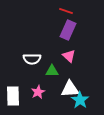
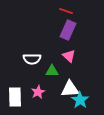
white rectangle: moved 2 px right, 1 px down
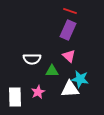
red line: moved 4 px right
cyan star: moved 21 px up; rotated 24 degrees counterclockwise
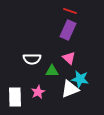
pink triangle: moved 2 px down
white triangle: rotated 18 degrees counterclockwise
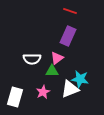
purple rectangle: moved 6 px down
pink triangle: moved 12 px left; rotated 40 degrees clockwise
pink star: moved 5 px right
white rectangle: rotated 18 degrees clockwise
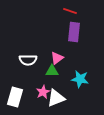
purple rectangle: moved 6 px right, 4 px up; rotated 18 degrees counterclockwise
white semicircle: moved 4 px left, 1 px down
white triangle: moved 14 px left, 9 px down
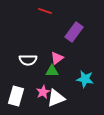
red line: moved 25 px left
purple rectangle: rotated 30 degrees clockwise
cyan star: moved 5 px right
white rectangle: moved 1 px right, 1 px up
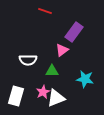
pink triangle: moved 5 px right, 8 px up
